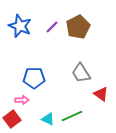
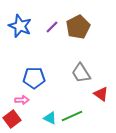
cyan triangle: moved 2 px right, 1 px up
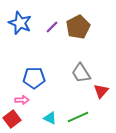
blue star: moved 3 px up
red triangle: moved 3 px up; rotated 35 degrees clockwise
green line: moved 6 px right, 1 px down
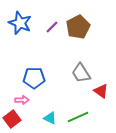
red triangle: rotated 35 degrees counterclockwise
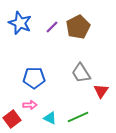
red triangle: rotated 28 degrees clockwise
pink arrow: moved 8 px right, 5 px down
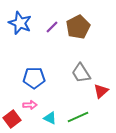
red triangle: rotated 14 degrees clockwise
